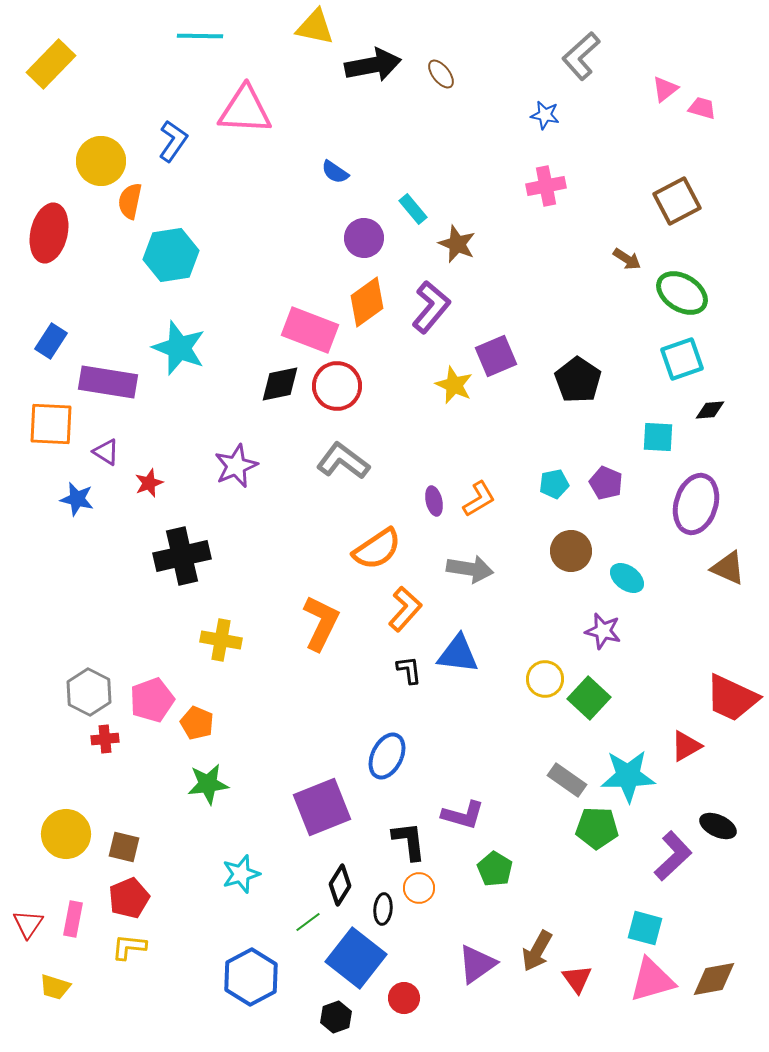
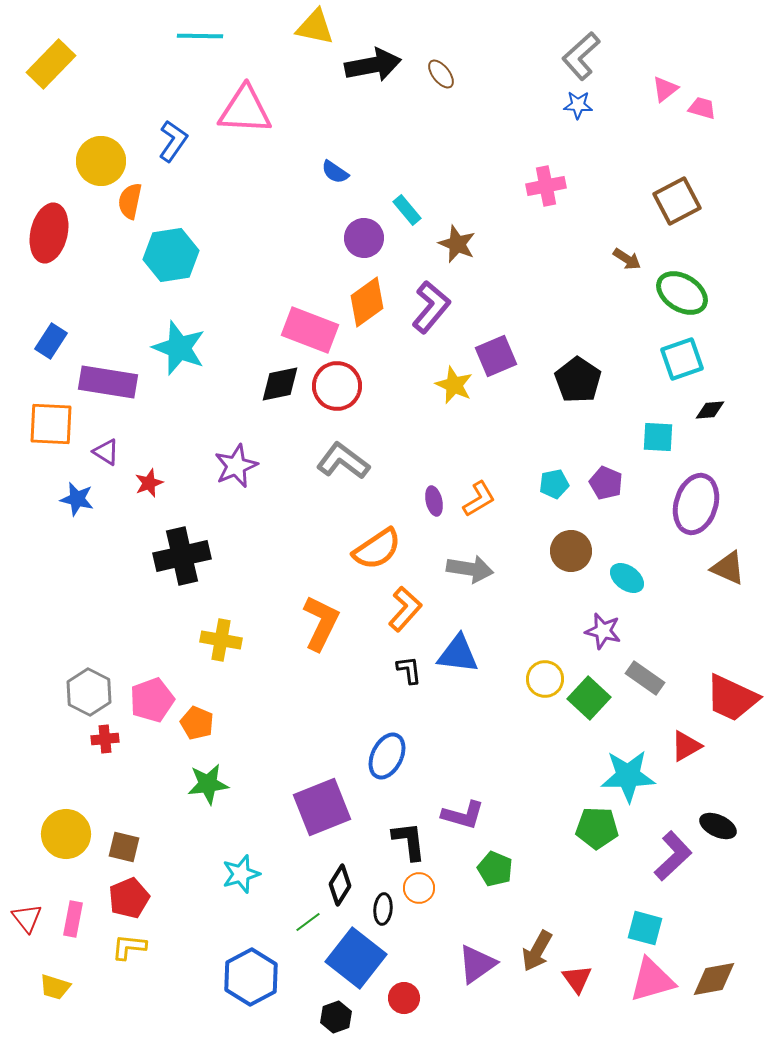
blue star at (545, 115): moved 33 px right, 10 px up; rotated 8 degrees counterclockwise
cyan rectangle at (413, 209): moved 6 px left, 1 px down
gray rectangle at (567, 780): moved 78 px right, 102 px up
green pentagon at (495, 869): rotated 8 degrees counterclockwise
red triangle at (28, 924): moved 1 px left, 6 px up; rotated 12 degrees counterclockwise
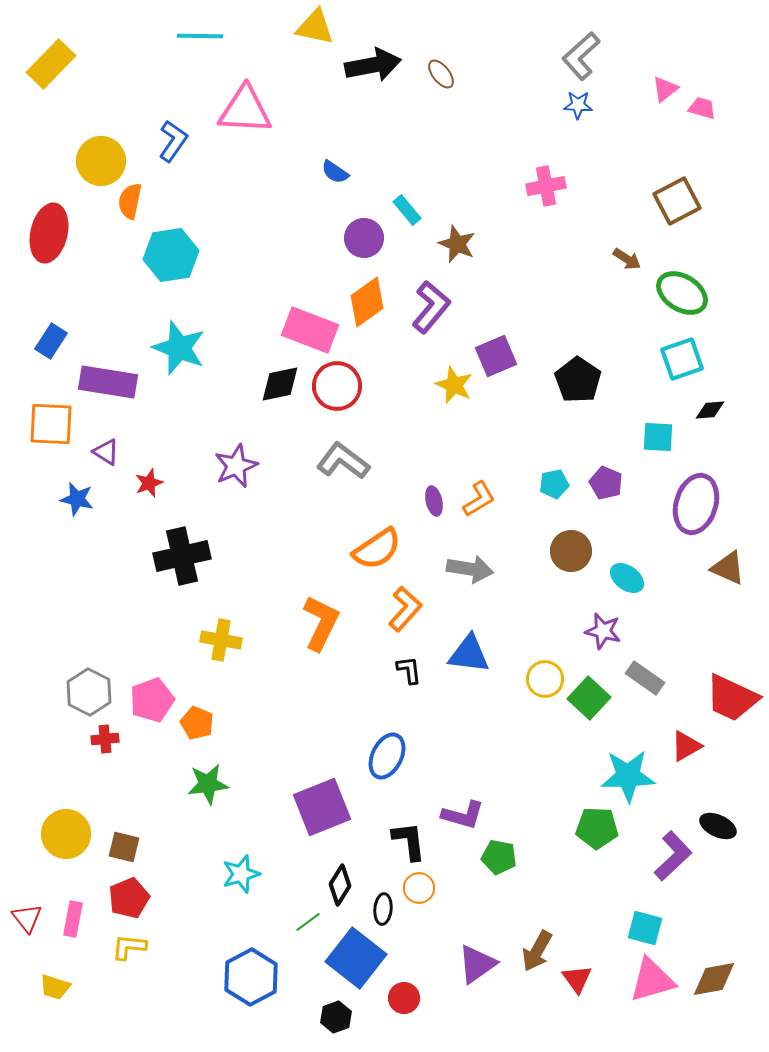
blue triangle at (458, 654): moved 11 px right
green pentagon at (495, 869): moved 4 px right, 12 px up; rotated 12 degrees counterclockwise
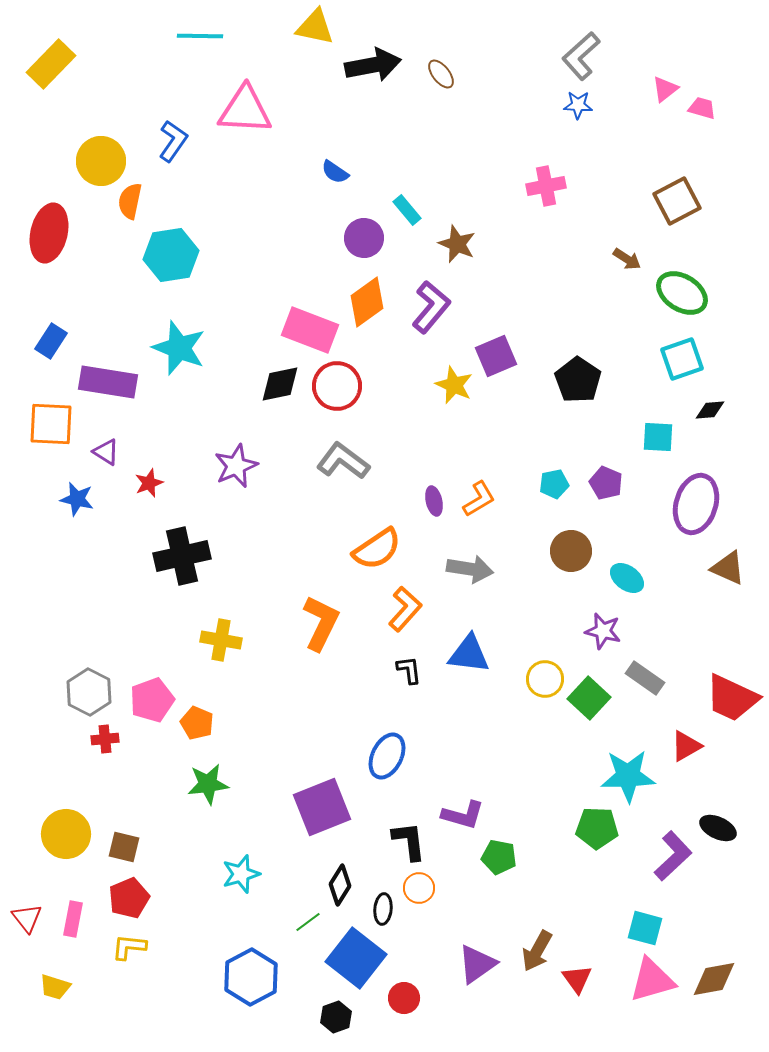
black ellipse at (718, 826): moved 2 px down
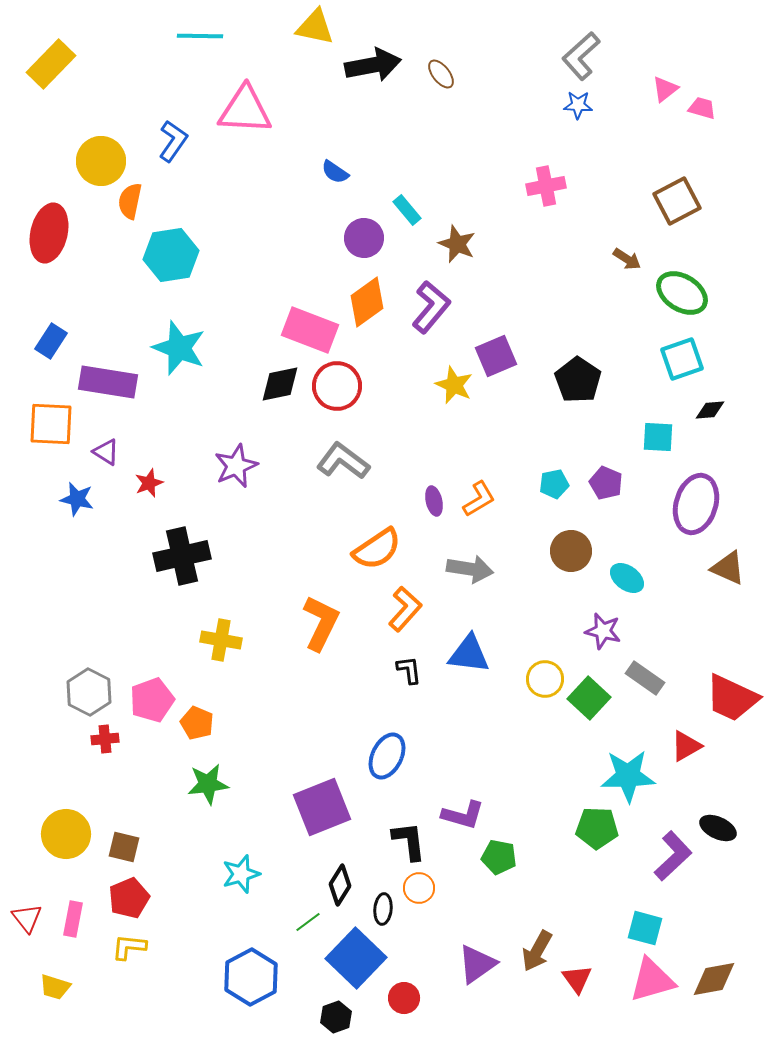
blue square at (356, 958): rotated 6 degrees clockwise
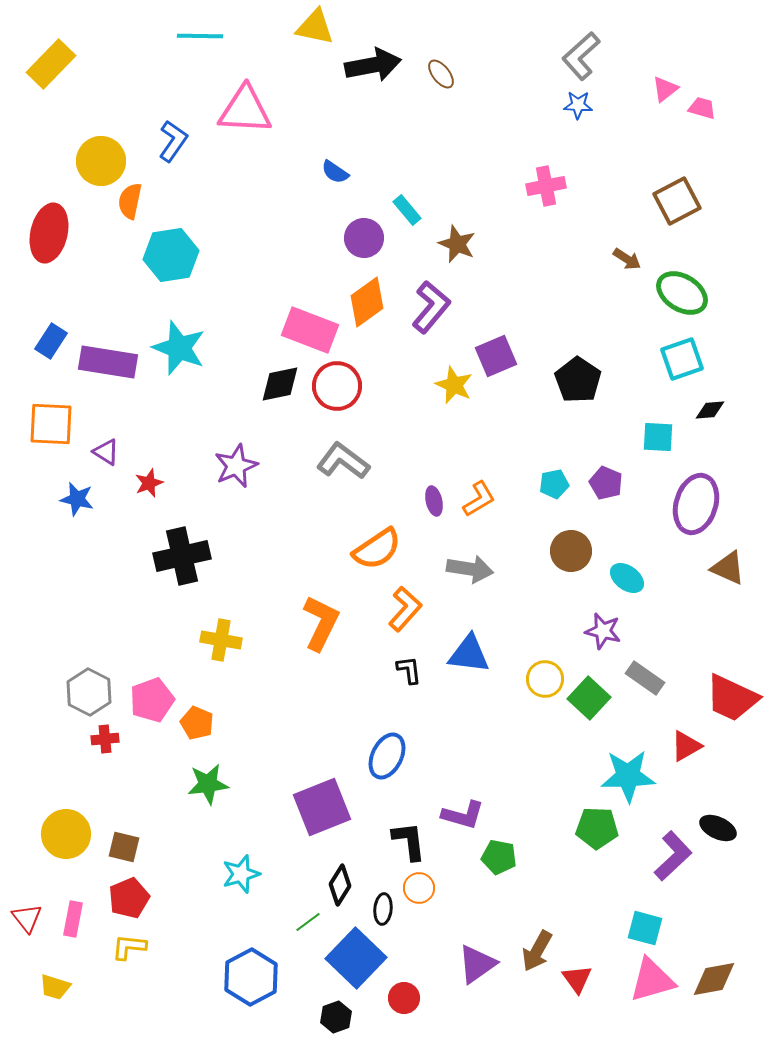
purple rectangle at (108, 382): moved 20 px up
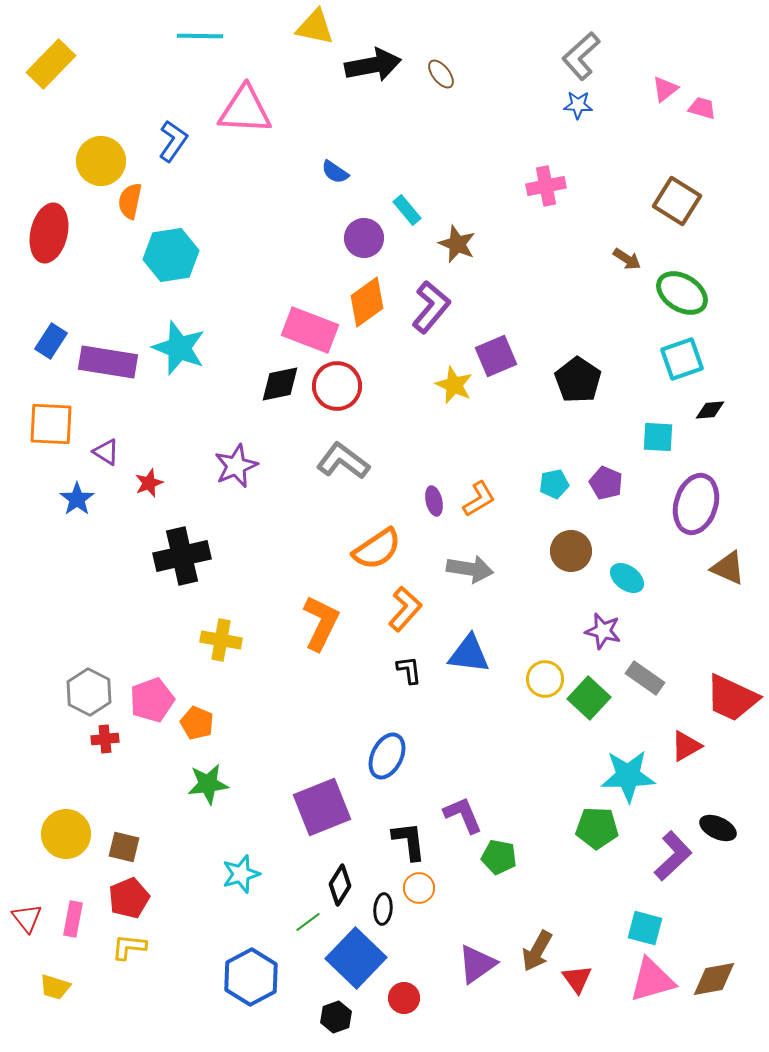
brown square at (677, 201): rotated 30 degrees counterclockwise
blue star at (77, 499): rotated 24 degrees clockwise
purple L-shape at (463, 815): rotated 129 degrees counterclockwise
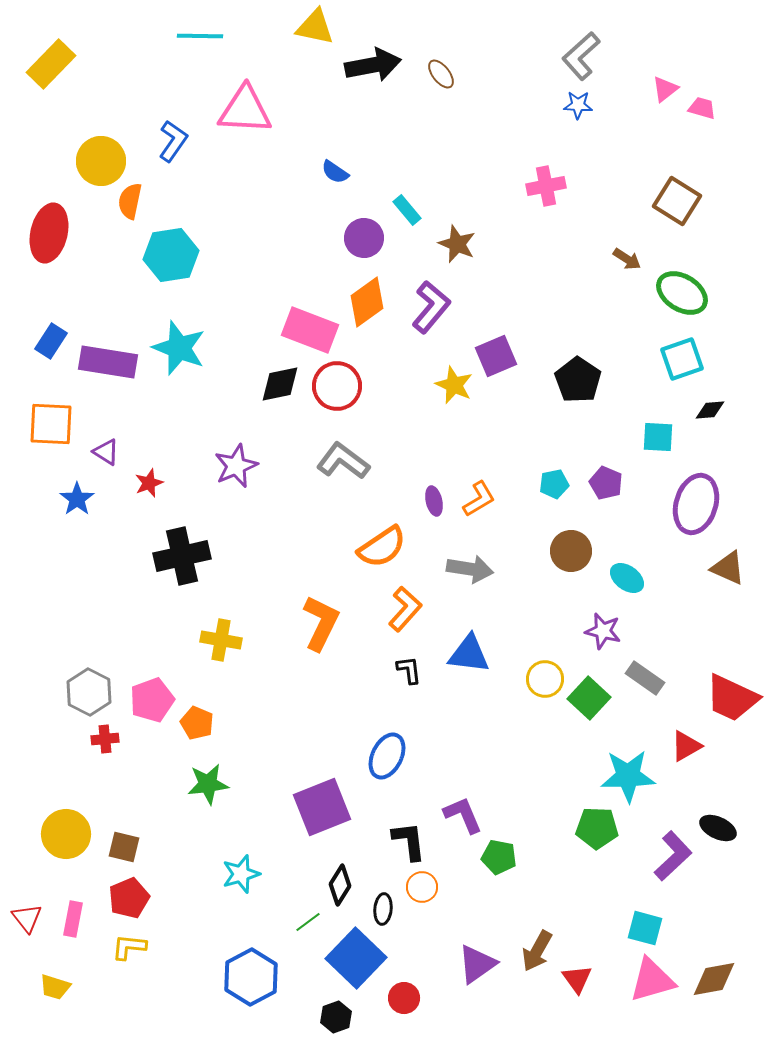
orange semicircle at (377, 549): moved 5 px right, 2 px up
orange circle at (419, 888): moved 3 px right, 1 px up
